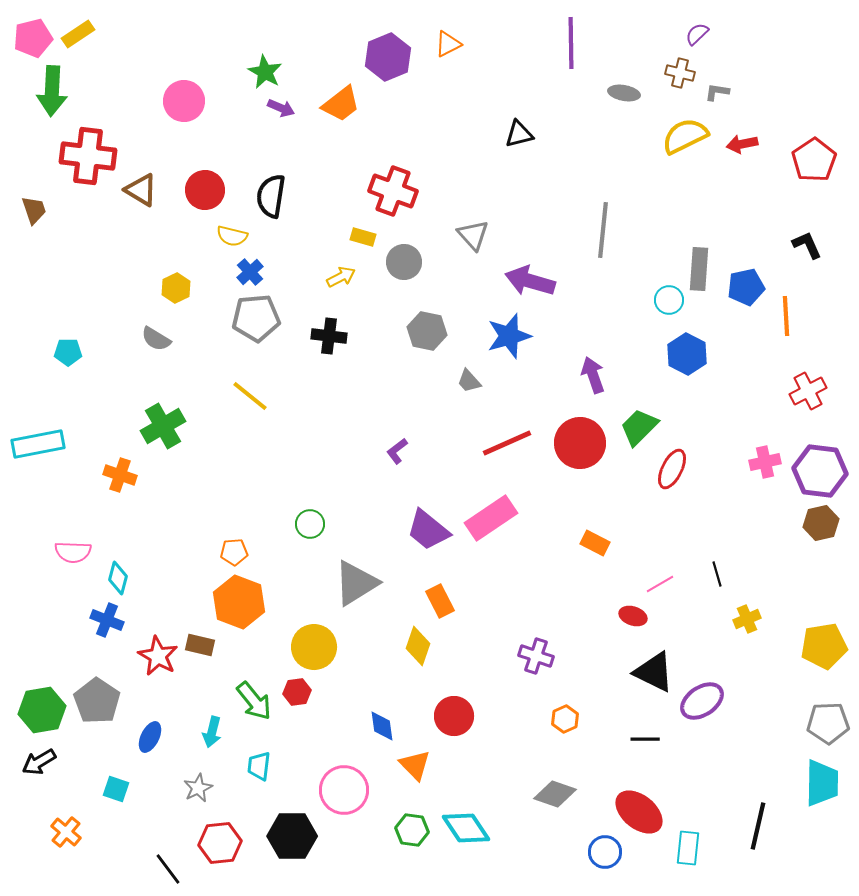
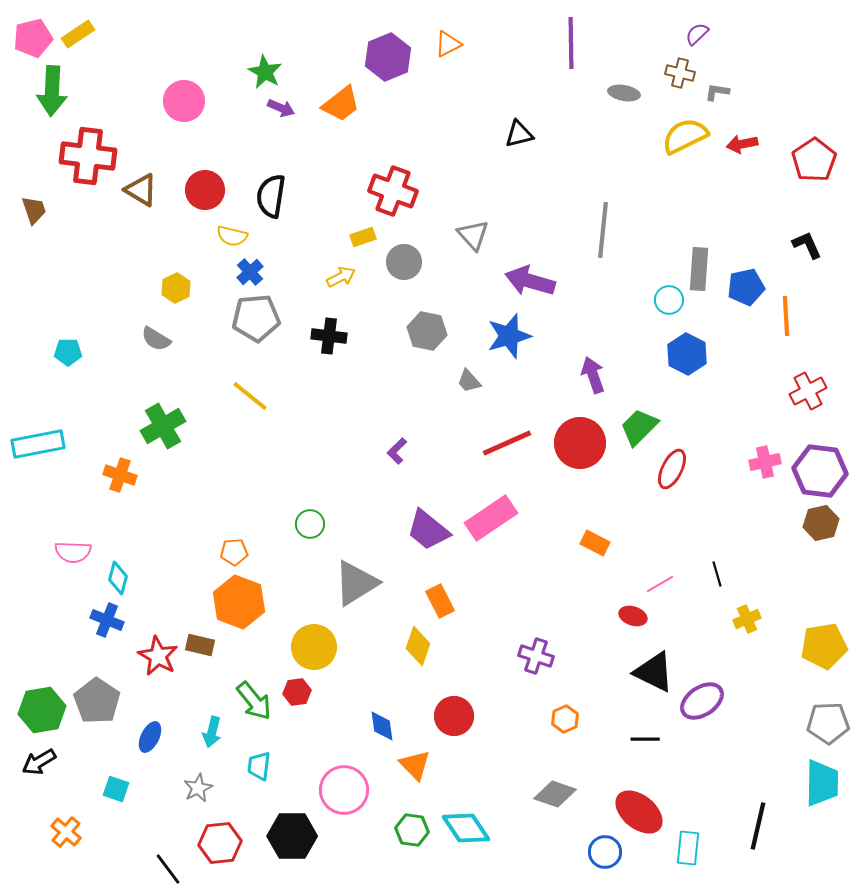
yellow rectangle at (363, 237): rotated 35 degrees counterclockwise
purple L-shape at (397, 451): rotated 8 degrees counterclockwise
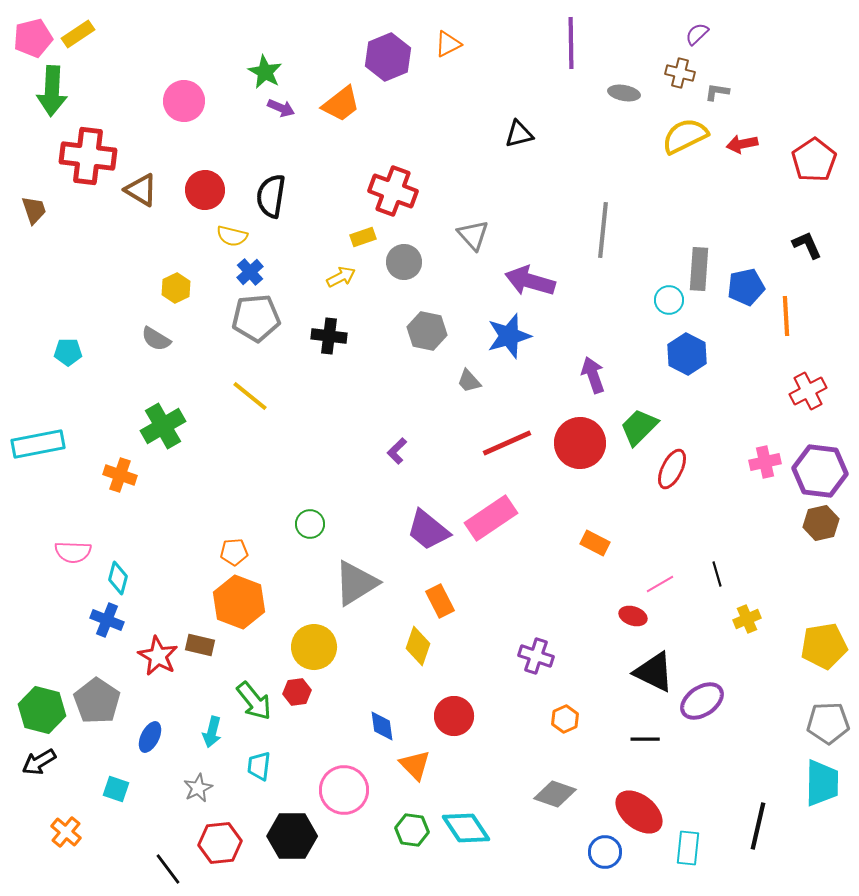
green hexagon at (42, 710): rotated 24 degrees clockwise
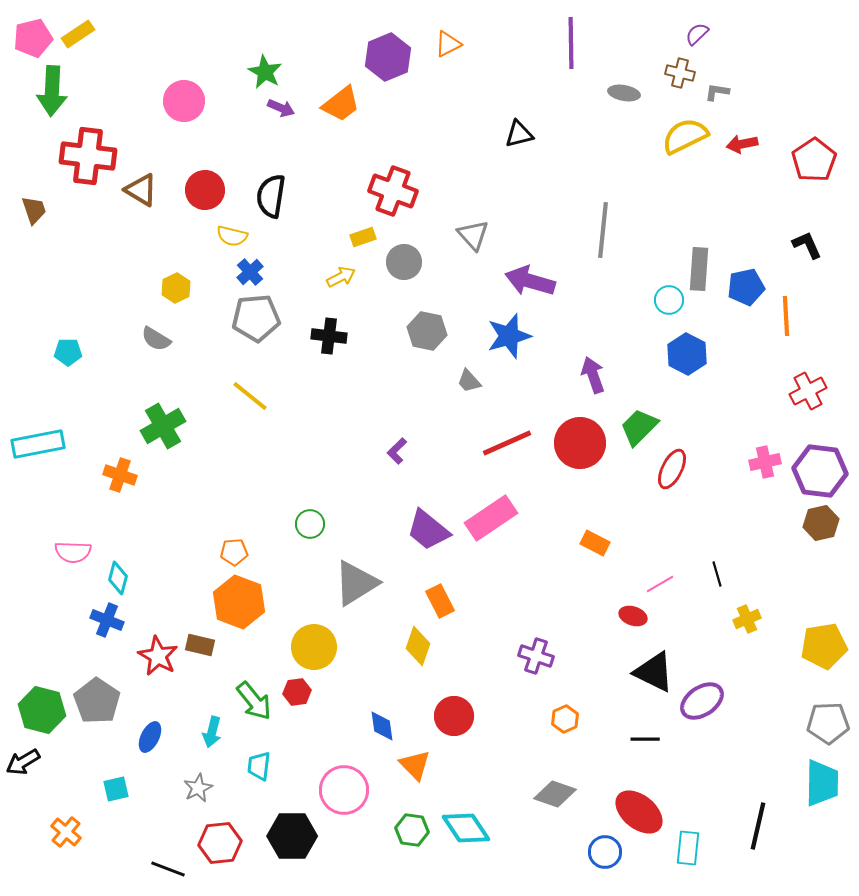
black arrow at (39, 762): moved 16 px left
cyan square at (116, 789): rotated 32 degrees counterclockwise
black line at (168, 869): rotated 32 degrees counterclockwise
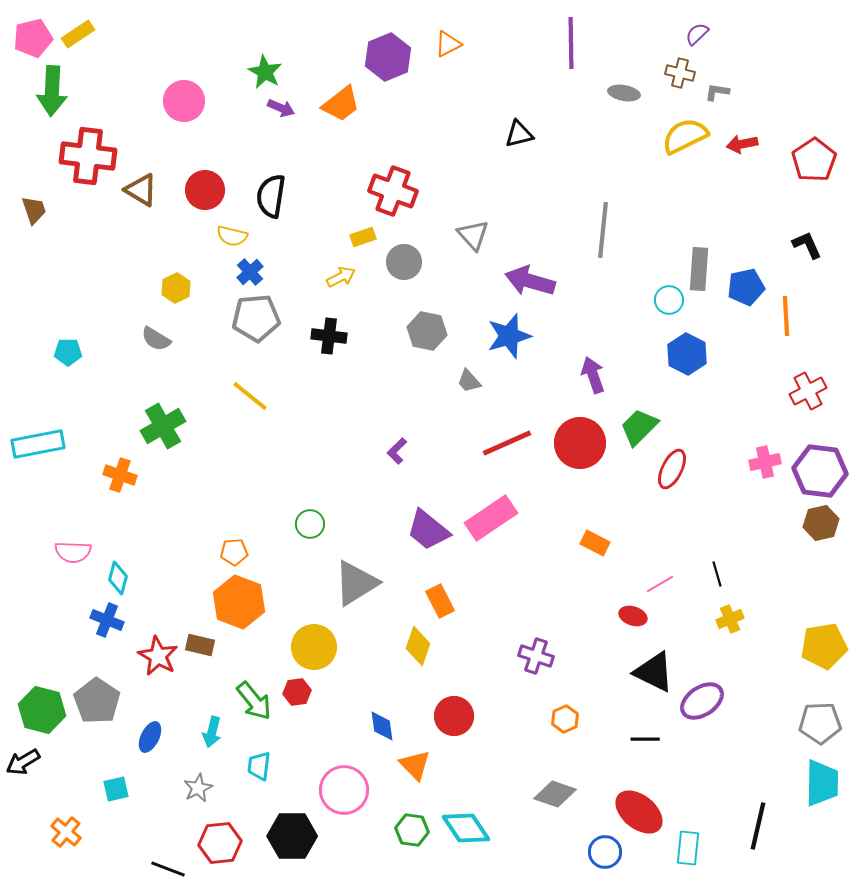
yellow cross at (747, 619): moved 17 px left
gray pentagon at (828, 723): moved 8 px left
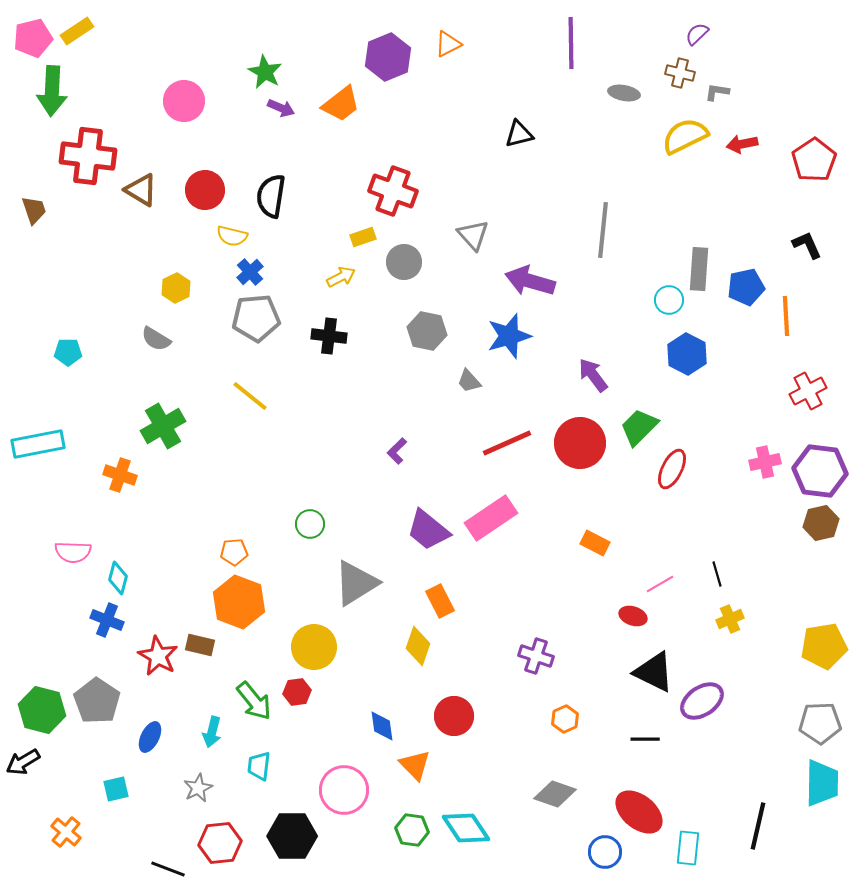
yellow rectangle at (78, 34): moved 1 px left, 3 px up
purple arrow at (593, 375): rotated 18 degrees counterclockwise
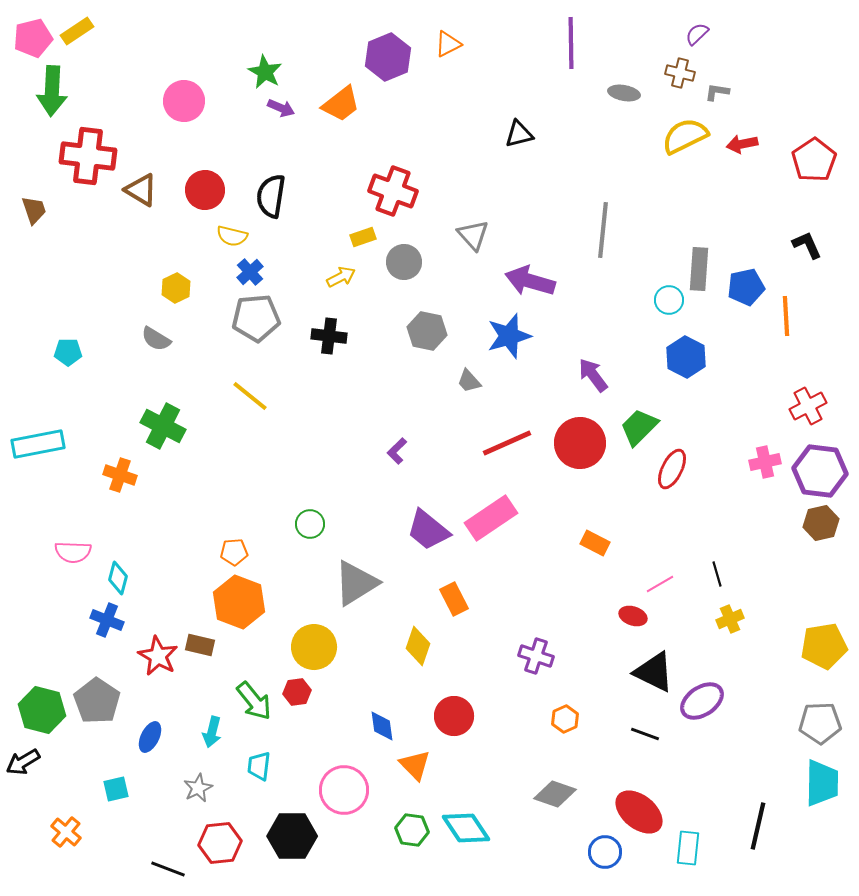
blue hexagon at (687, 354): moved 1 px left, 3 px down
red cross at (808, 391): moved 15 px down
green cross at (163, 426): rotated 33 degrees counterclockwise
orange rectangle at (440, 601): moved 14 px right, 2 px up
black line at (645, 739): moved 5 px up; rotated 20 degrees clockwise
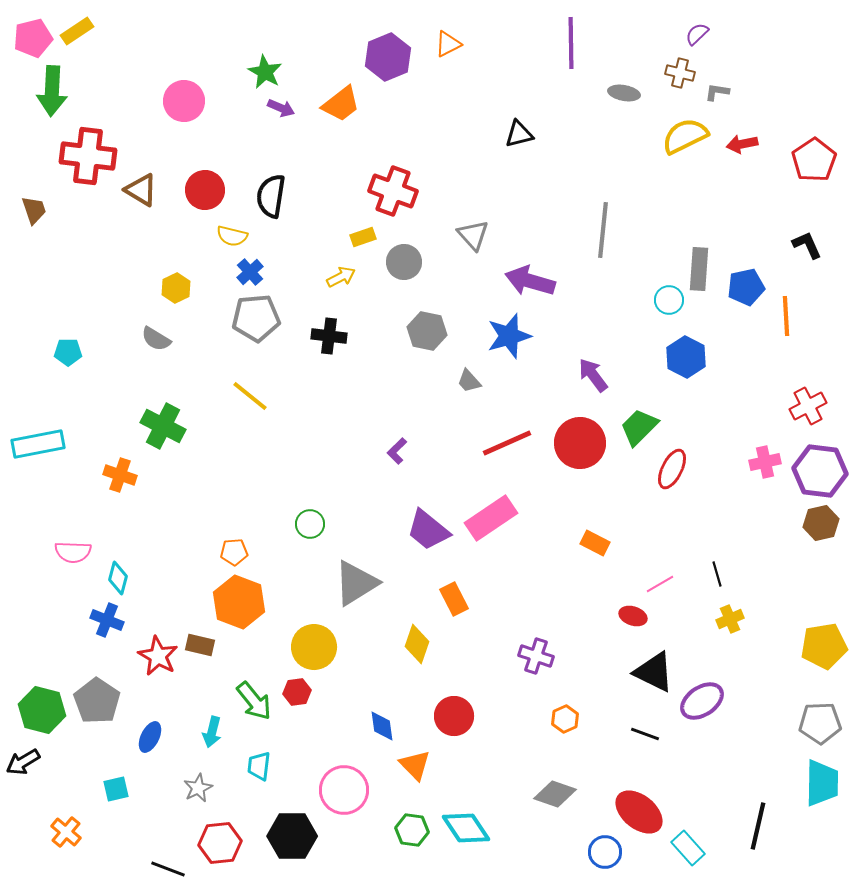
yellow diamond at (418, 646): moved 1 px left, 2 px up
cyan rectangle at (688, 848): rotated 48 degrees counterclockwise
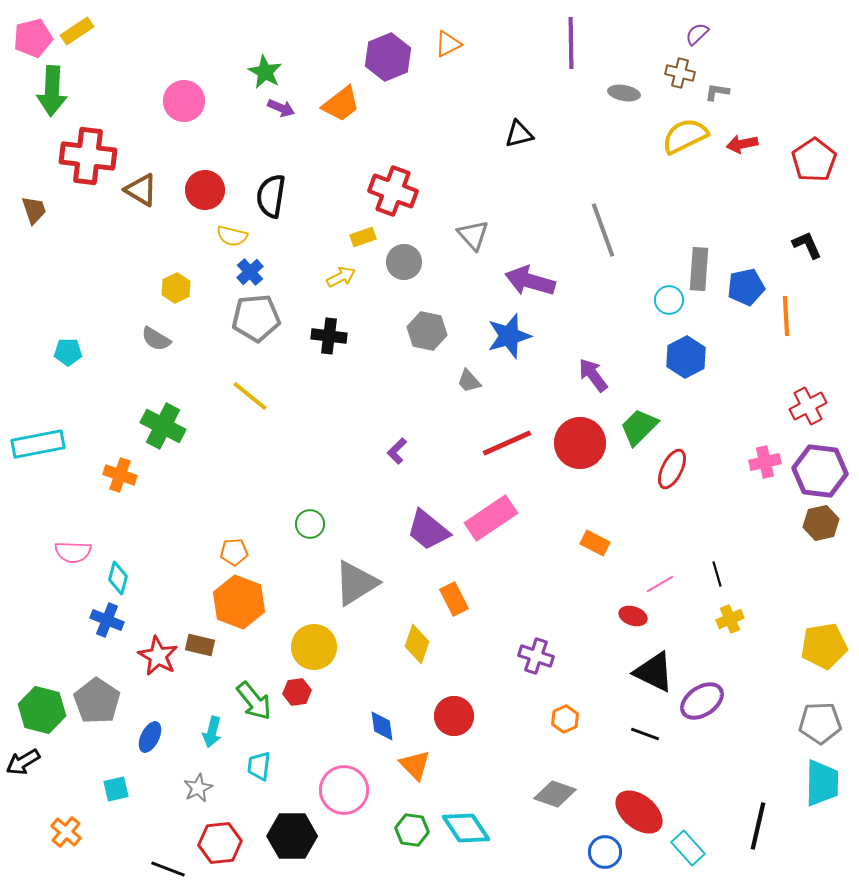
gray line at (603, 230): rotated 26 degrees counterclockwise
blue hexagon at (686, 357): rotated 6 degrees clockwise
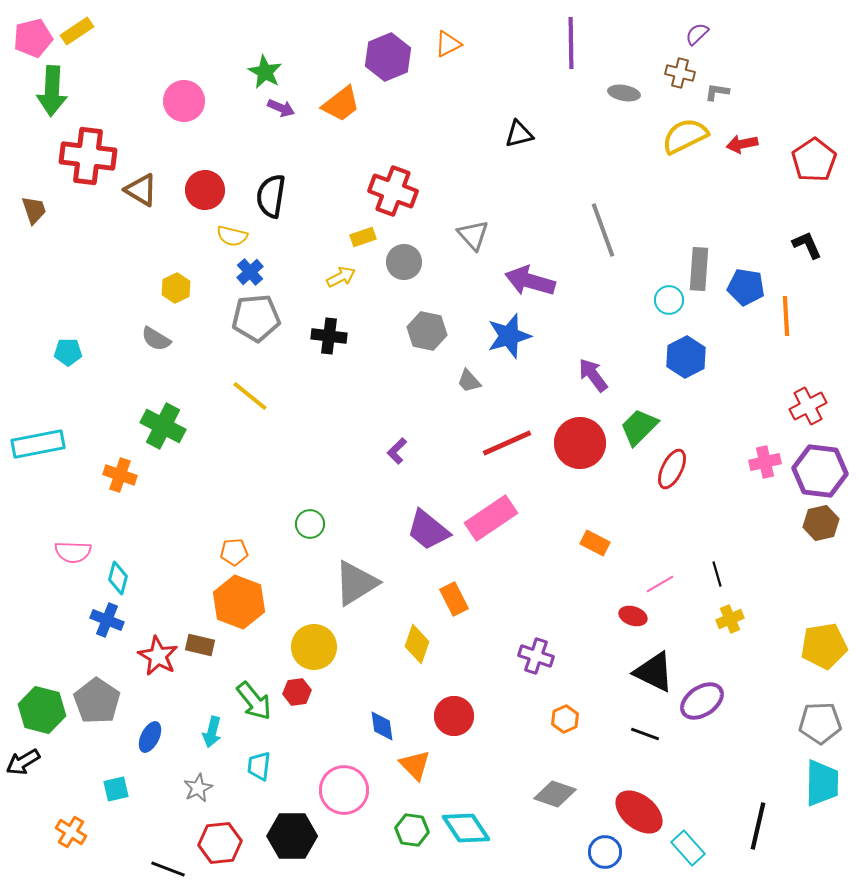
blue pentagon at (746, 287): rotated 21 degrees clockwise
orange cross at (66, 832): moved 5 px right; rotated 8 degrees counterclockwise
